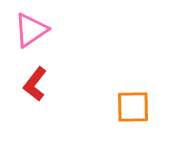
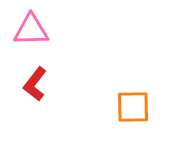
pink triangle: rotated 33 degrees clockwise
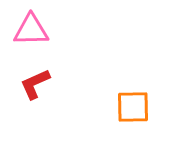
red L-shape: rotated 28 degrees clockwise
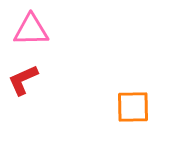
red L-shape: moved 12 px left, 4 px up
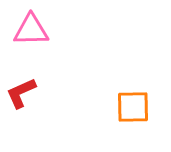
red L-shape: moved 2 px left, 13 px down
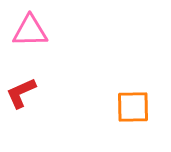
pink triangle: moved 1 px left, 1 px down
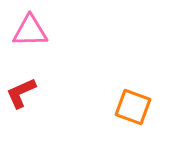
orange square: rotated 21 degrees clockwise
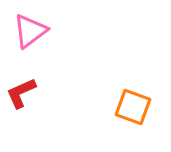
pink triangle: rotated 36 degrees counterclockwise
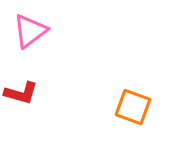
red L-shape: rotated 140 degrees counterclockwise
